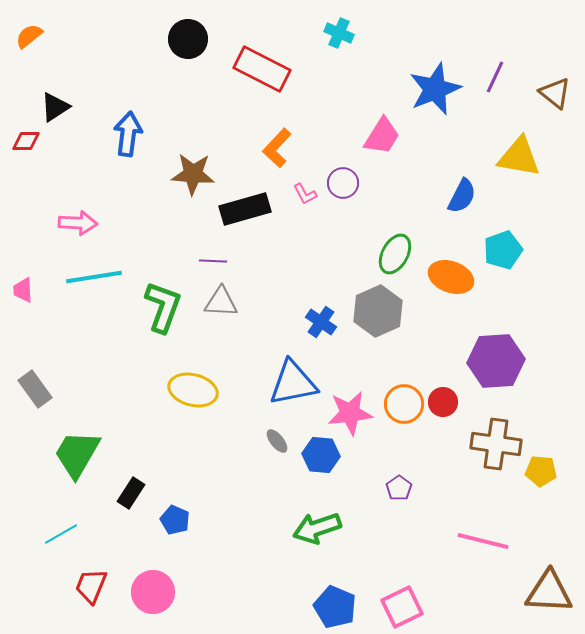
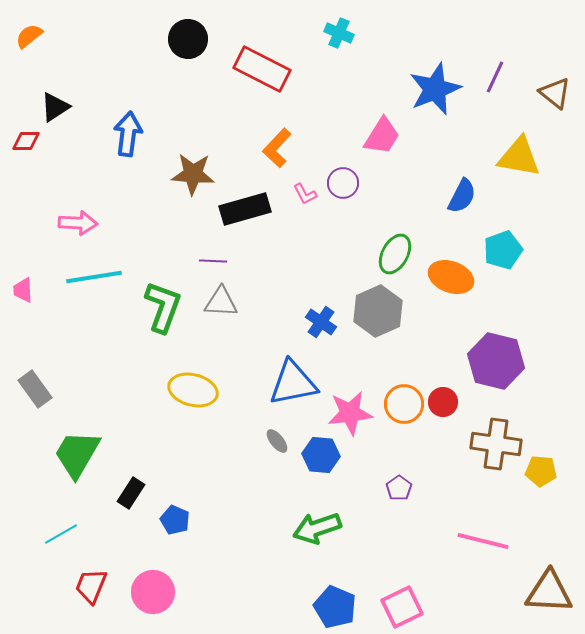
purple hexagon at (496, 361): rotated 18 degrees clockwise
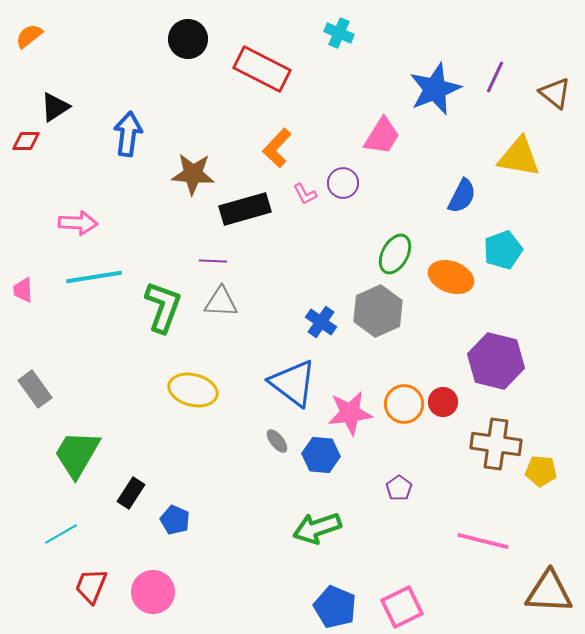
blue triangle at (293, 383): rotated 48 degrees clockwise
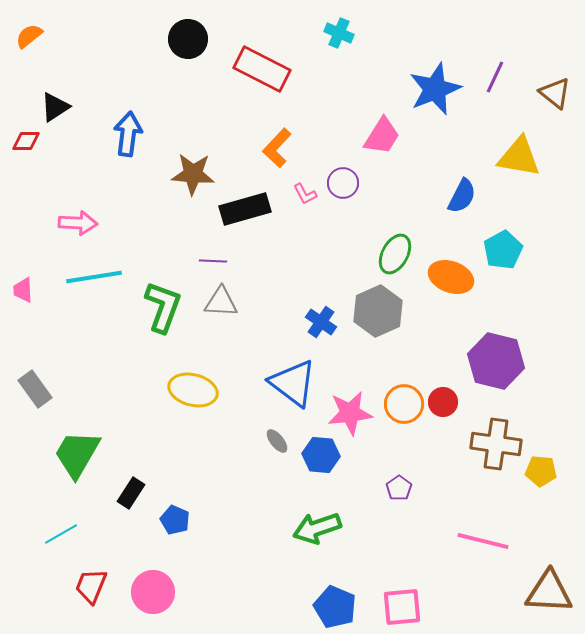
cyan pentagon at (503, 250): rotated 9 degrees counterclockwise
pink square at (402, 607): rotated 21 degrees clockwise
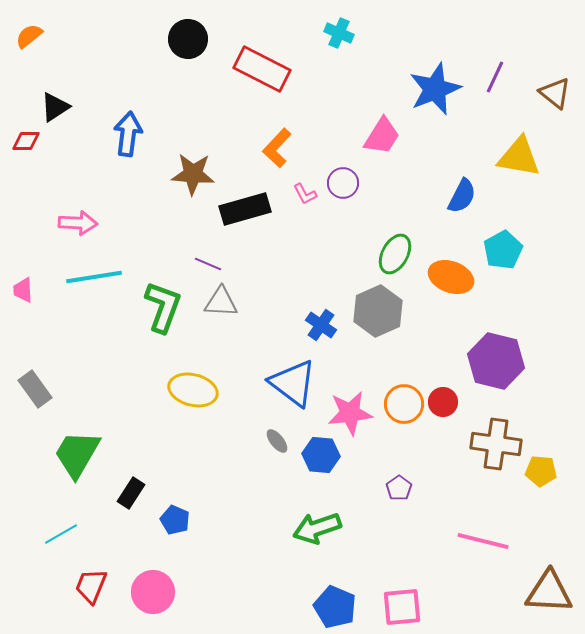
purple line at (213, 261): moved 5 px left, 3 px down; rotated 20 degrees clockwise
blue cross at (321, 322): moved 3 px down
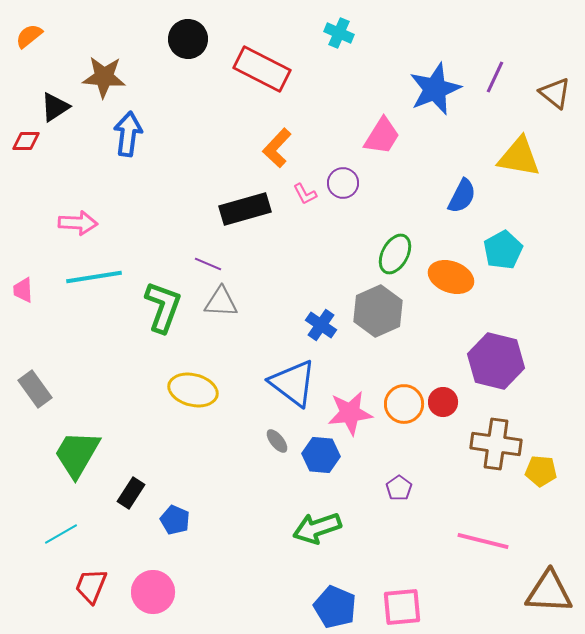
brown star at (193, 174): moved 89 px left, 97 px up
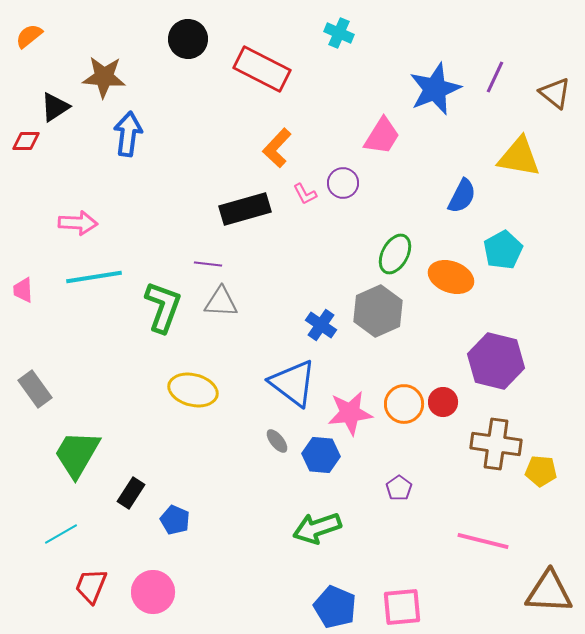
purple line at (208, 264): rotated 16 degrees counterclockwise
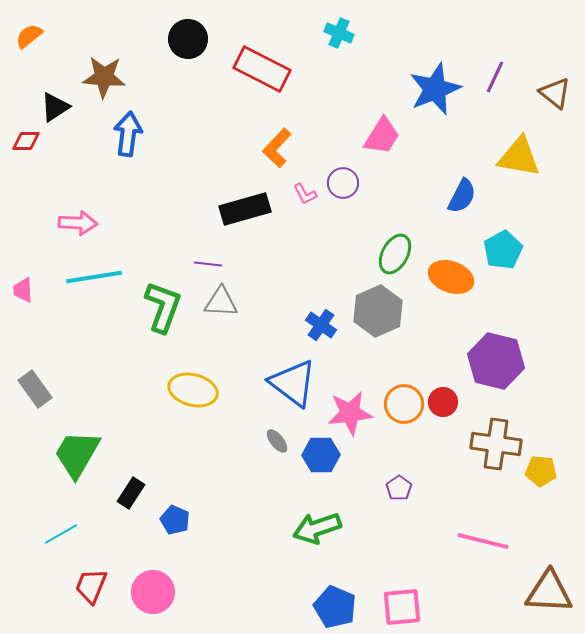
blue hexagon at (321, 455): rotated 6 degrees counterclockwise
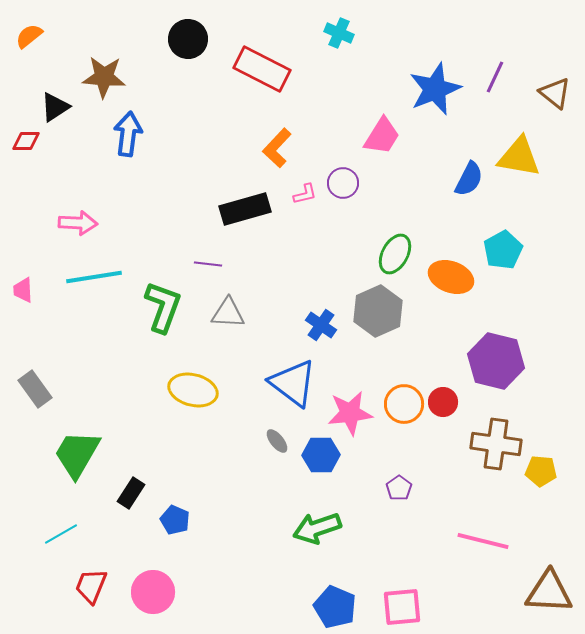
pink L-shape at (305, 194): rotated 75 degrees counterclockwise
blue semicircle at (462, 196): moved 7 px right, 17 px up
gray triangle at (221, 302): moved 7 px right, 11 px down
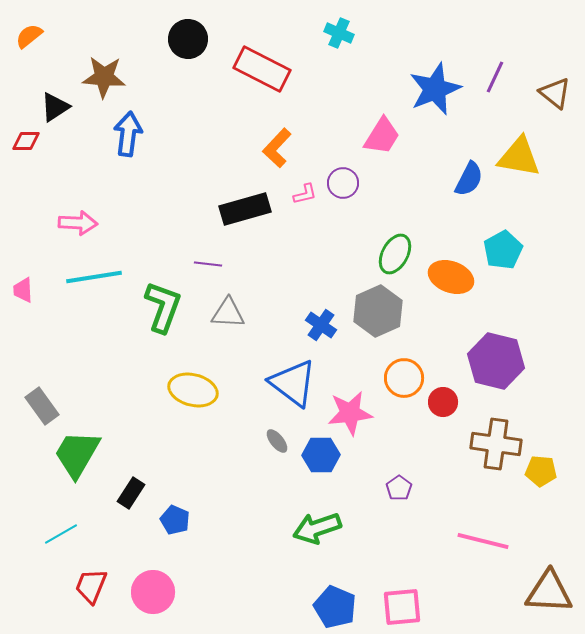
gray rectangle at (35, 389): moved 7 px right, 17 px down
orange circle at (404, 404): moved 26 px up
